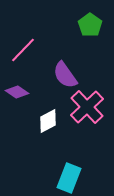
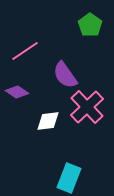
pink line: moved 2 px right, 1 px down; rotated 12 degrees clockwise
white diamond: rotated 20 degrees clockwise
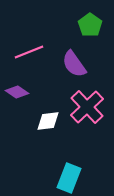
pink line: moved 4 px right, 1 px down; rotated 12 degrees clockwise
purple semicircle: moved 9 px right, 11 px up
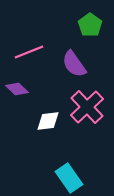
purple diamond: moved 3 px up; rotated 10 degrees clockwise
cyan rectangle: rotated 56 degrees counterclockwise
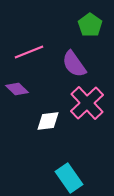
pink cross: moved 4 px up
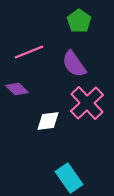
green pentagon: moved 11 px left, 4 px up
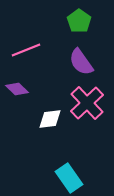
pink line: moved 3 px left, 2 px up
purple semicircle: moved 7 px right, 2 px up
white diamond: moved 2 px right, 2 px up
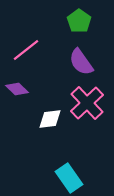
pink line: rotated 16 degrees counterclockwise
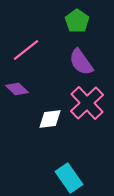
green pentagon: moved 2 px left
